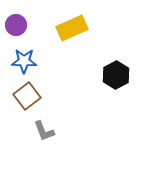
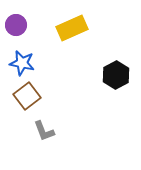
blue star: moved 2 px left, 2 px down; rotated 10 degrees clockwise
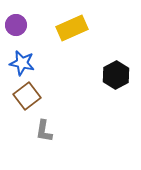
gray L-shape: rotated 30 degrees clockwise
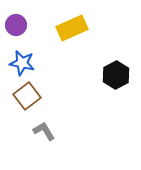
gray L-shape: rotated 140 degrees clockwise
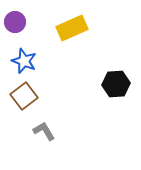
purple circle: moved 1 px left, 3 px up
blue star: moved 2 px right, 2 px up; rotated 10 degrees clockwise
black hexagon: moved 9 px down; rotated 24 degrees clockwise
brown square: moved 3 px left
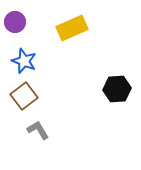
black hexagon: moved 1 px right, 5 px down
gray L-shape: moved 6 px left, 1 px up
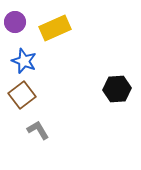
yellow rectangle: moved 17 px left
brown square: moved 2 px left, 1 px up
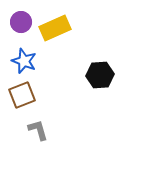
purple circle: moved 6 px right
black hexagon: moved 17 px left, 14 px up
brown square: rotated 16 degrees clockwise
gray L-shape: rotated 15 degrees clockwise
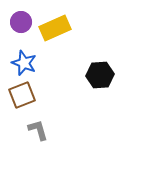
blue star: moved 2 px down
